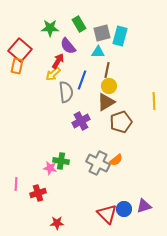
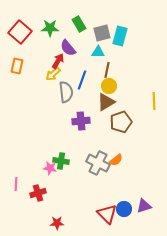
purple semicircle: moved 2 px down
red square: moved 18 px up
purple cross: rotated 24 degrees clockwise
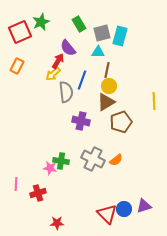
green star: moved 9 px left, 6 px up; rotated 24 degrees counterclockwise
red square: rotated 25 degrees clockwise
orange rectangle: rotated 14 degrees clockwise
purple cross: rotated 18 degrees clockwise
gray cross: moved 5 px left, 4 px up
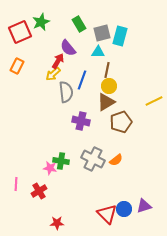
yellow line: rotated 66 degrees clockwise
red cross: moved 1 px right, 2 px up; rotated 14 degrees counterclockwise
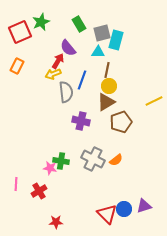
cyan rectangle: moved 4 px left, 4 px down
yellow arrow: rotated 21 degrees clockwise
red star: moved 1 px left, 1 px up
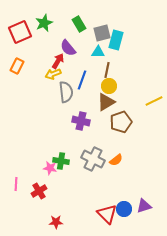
green star: moved 3 px right, 1 px down
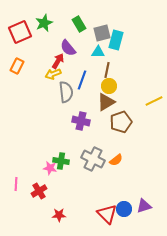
red star: moved 3 px right, 7 px up
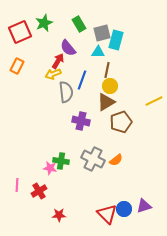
yellow circle: moved 1 px right
pink line: moved 1 px right, 1 px down
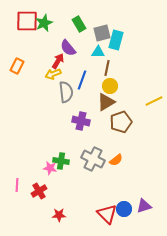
red square: moved 7 px right, 11 px up; rotated 25 degrees clockwise
brown line: moved 2 px up
